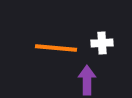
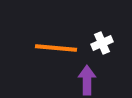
white cross: rotated 20 degrees counterclockwise
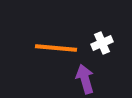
purple arrow: moved 2 px left, 1 px up; rotated 16 degrees counterclockwise
